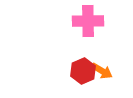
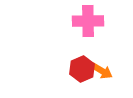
red hexagon: moved 1 px left, 2 px up
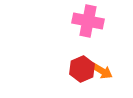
pink cross: rotated 12 degrees clockwise
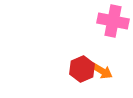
pink cross: moved 25 px right
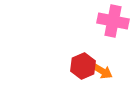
red hexagon: moved 1 px right, 3 px up
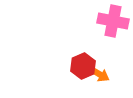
orange arrow: moved 3 px left, 3 px down
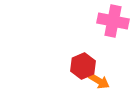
orange arrow: moved 7 px down
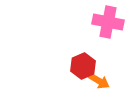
pink cross: moved 5 px left, 1 px down
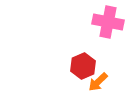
orange arrow: moved 1 px left, 1 px down; rotated 105 degrees clockwise
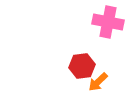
red hexagon: moved 1 px left; rotated 15 degrees clockwise
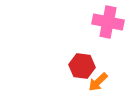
red hexagon: rotated 15 degrees clockwise
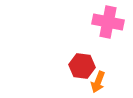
orange arrow: rotated 25 degrees counterclockwise
